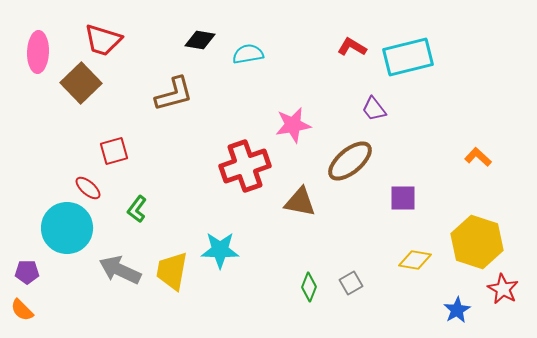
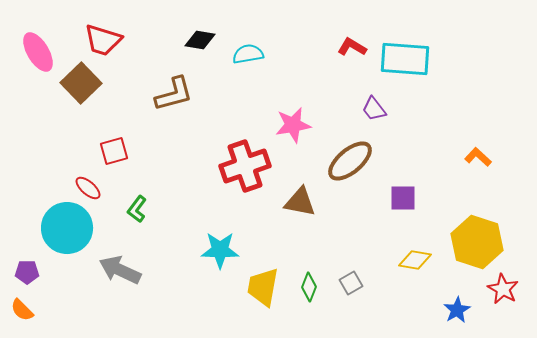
pink ellipse: rotated 33 degrees counterclockwise
cyan rectangle: moved 3 px left, 2 px down; rotated 18 degrees clockwise
yellow trapezoid: moved 91 px right, 16 px down
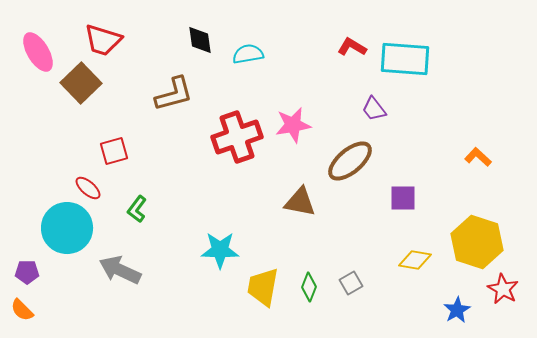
black diamond: rotated 72 degrees clockwise
red cross: moved 8 px left, 29 px up
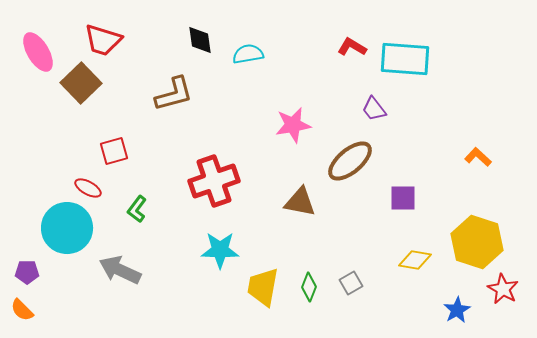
red cross: moved 23 px left, 44 px down
red ellipse: rotated 12 degrees counterclockwise
